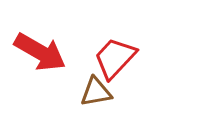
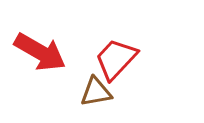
red trapezoid: moved 1 px right, 1 px down
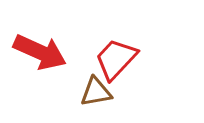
red arrow: rotated 6 degrees counterclockwise
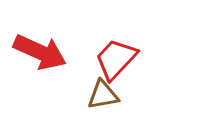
brown triangle: moved 7 px right, 3 px down
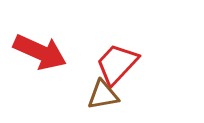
red trapezoid: moved 1 px right, 5 px down
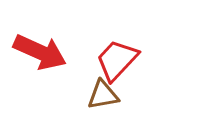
red trapezoid: moved 4 px up
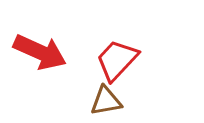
brown triangle: moved 3 px right, 6 px down
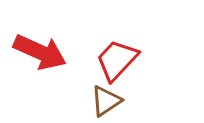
brown triangle: rotated 24 degrees counterclockwise
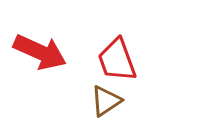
red trapezoid: rotated 63 degrees counterclockwise
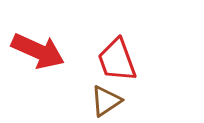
red arrow: moved 2 px left, 1 px up
